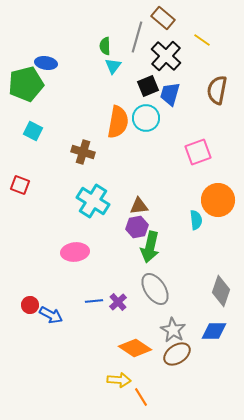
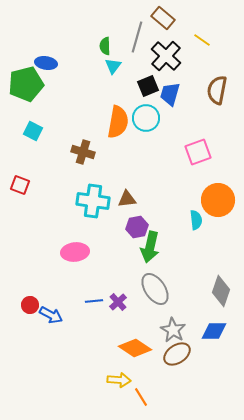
cyan cross: rotated 24 degrees counterclockwise
brown triangle: moved 12 px left, 7 px up
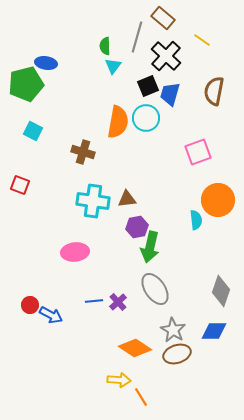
brown semicircle: moved 3 px left, 1 px down
brown ellipse: rotated 16 degrees clockwise
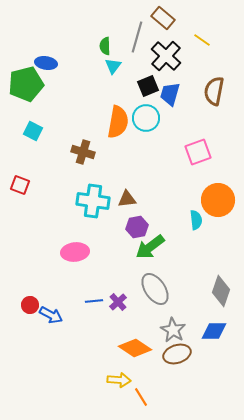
green arrow: rotated 40 degrees clockwise
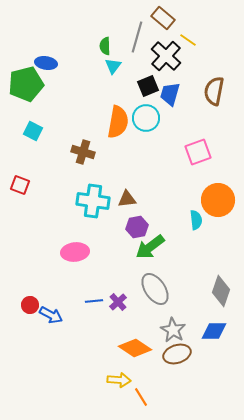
yellow line: moved 14 px left
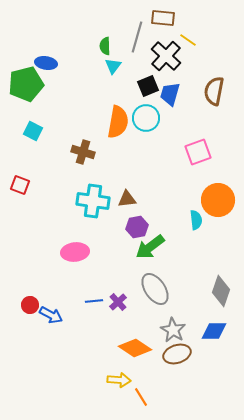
brown rectangle: rotated 35 degrees counterclockwise
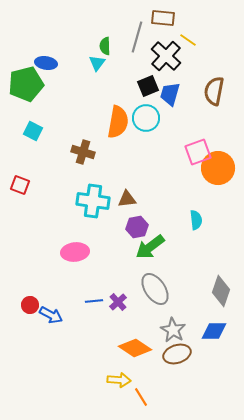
cyan triangle: moved 16 px left, 3 px up
orange circle: moved 32 px up
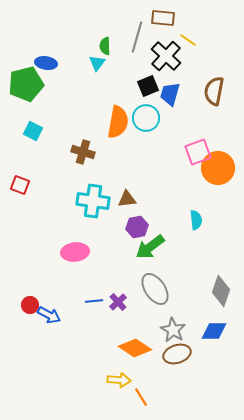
blue arrow: moved 2 px left
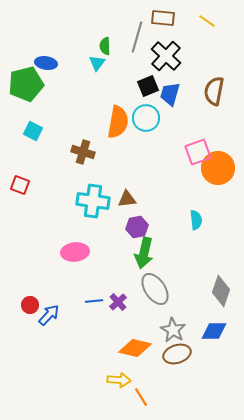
yellow line: moved 19 px right, 19 px up
green arrow: moved 6 px left, 6 px down; rotated 40 degrees counterclockwise
blue arrow: rotated 75 degrees counterclockwise
orange diamond: rotated 20 degrees counterclockwise
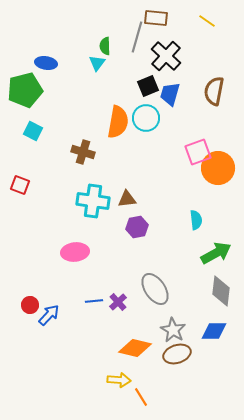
brown rectangle: moved 7 px left
green pentagon: moved 1 px left, 6 px down
green arrow: moved 72 px right; rotated 132 degrees counterclockwise
gray diamond: rotated 12 degrees counterclockwise
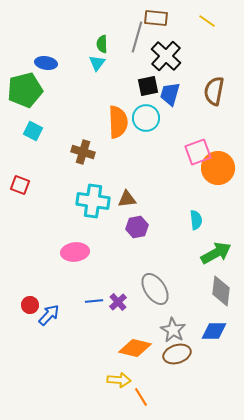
green semicircle: moved 3 px left, 2 px up
black square: rotated 10 degrees clockwise
orange semicircle: rotated 12 degrees counterclockwise
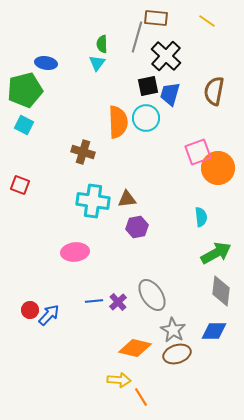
cyan square: moved 9 px left, 6 px up
cyan semicircle: moved 5 px right, 3 px up
gray ellipse: moved 3 px left, 6 px down
red circle: moved 5 px down
